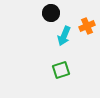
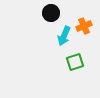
orange cross: moved 3 px left
green square: moved 14 px right, 8 px up
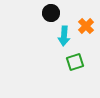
orange cross: moved 2 px right; rotated 21 degrees counterclockwise
cyan arrow: rotated 18 degrees counterclockwise
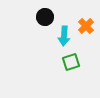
black circle: moved 6 px left, 4 px down
green square: moved 4 px left
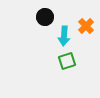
green square: moved 4 px left, 1 px up
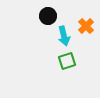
black circle: moved 3 px right, 1 px up
cyan arrow: rotated 18 degrees counterclockwise
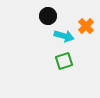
cyan arrow: rotated 60 degrees counterclockwise
green square: moved 3 px left
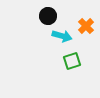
cyan arrow: moved 2 px left
green square: moved 8 px right
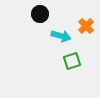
black circle: moved 8 px left, 2 px up
cyan arrow: moved 1 px left
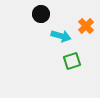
black circle: moved 1 px right
